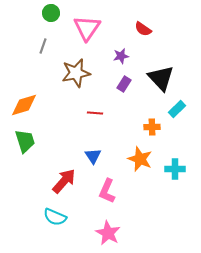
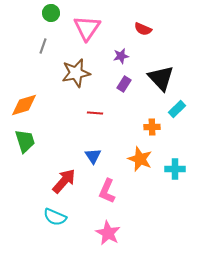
red semicircle: rotated 12 degrees counterclockwise
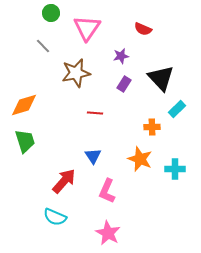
gray line: rotated 63 degrees counterclockwise
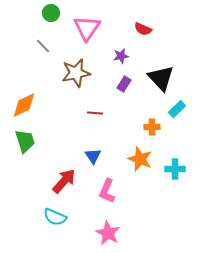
orange diamond: rotated 8 degrees counterclockwise
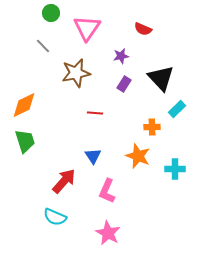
orange star: moved 2 px left, 3 px up
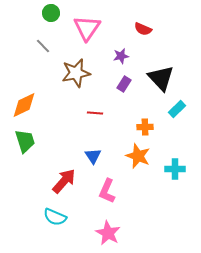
orange cross: moved 7 px left
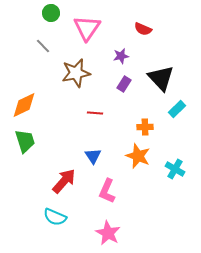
cyan cross: rotated 30 degrees clockwise
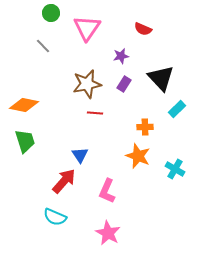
brown star: moved 11 px right, 11 px down
orange diamond: rotated 36 degrees clockwise
blue triangle: moved 13 px left, 1 px up
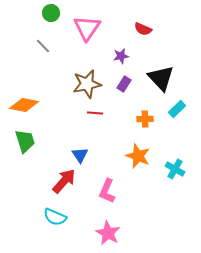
orange cross: moved 8 px up
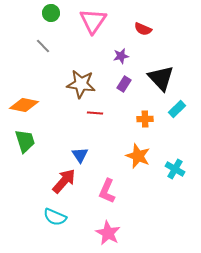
pink triangle: moved 6 px right, 7 px up
brown star: moved 6 px left; rotated 20 degrees clockwise
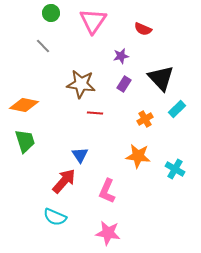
orange cross: rotated 28 degrees counterclockwise
orange star: rotated 15 degrees counterclockwise
pink star: rotated 20 degrees counterclockwise
